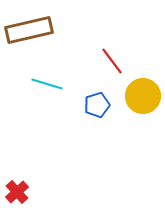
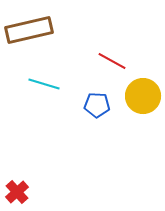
red line: rotated 24 degrees counterclockwise
cyan line: moved 3 px left
blue pentagon: rotated 20 degrees clockwise
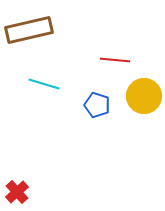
red line: moved 3 px right, 1 px up; rotated 24 degrees counterclockwise
yellow circle: moved 1 px right
blue pentagon: rotated 15 degrees clockwise
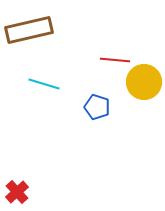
yellow circle: moved 14 px up
blue pentagon: moved 2 px down
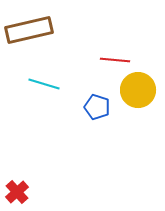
yellow circle: moved 6 px left, 8 px down
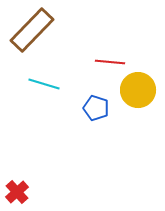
brown rectangle: moved 3 px right; rotated 33 degrees counterclockwise
red line: moved 5 px left, 2 px down
blue pentagon: moved 1 px left, 1 px down
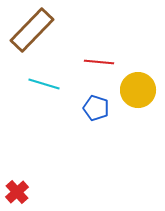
red line: moved 11 px left
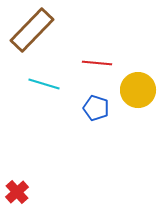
red line: moved 2 px left, 1 px down
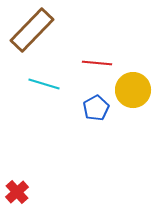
yellow circle: moved 5 px left
blue pentagon: rotated 25 degrees clockwise
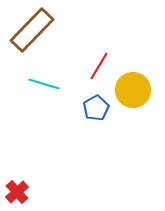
red line: moved 2 px right, 3 px down; rotated 64 degrees counterclockwise
